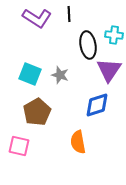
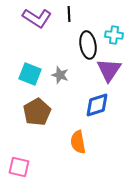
pink square: moved 21 px down
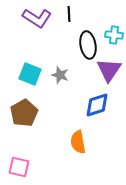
brown pentagon: moved 13 px left, 1 px down
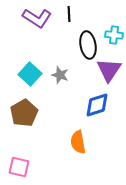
cyan square: rotated 20 degrees clockwise
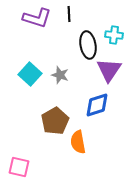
purple L-shape: rotated 16 degrees counterclockwise
brown pentagon: moved 31 px right, 8 px down
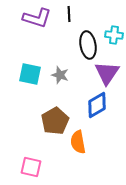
purple triangle: moved 2 px left, 3 px down
cyan square: rotated 30 degrees counterclockwise
blue diamond: rotated 12 degrees counterclockwise
pink square: moved 12 px right
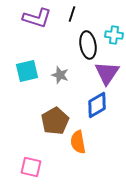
black line: moved 3 px right; rotated 21 degrees clockwise
cyan square: moved 3 px left, 3 px up; rotated 25 degrees counterclockwise
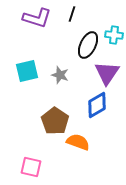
black ellipse: rotated 36 degrees clockwise
brown pentagon: rotated 8 degrees counterclockwise
orange semicircle: rotated 120 degrees clockwise
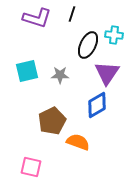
gray star: rotated 18 degrees counterclockwise
brown pentagon: moved 3 px left; rotated 12 degrees clockwise
